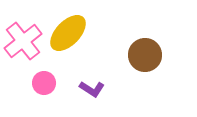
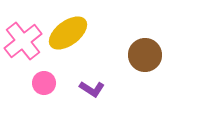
yellow ellipse: rotated 9 degrees clockwise
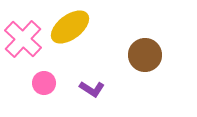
yellow ellipse: moved 2 px right, 6 px up
pink cross: moved 2 px up; rotated 9 degrees counterclockwise
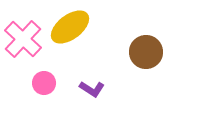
brown circle: moved 1 px right, 3 px up
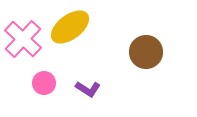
purple L-shape: moved 4 px left
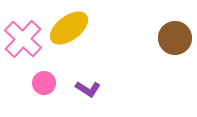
yellow ellipse: moved 1 px left, 1 px down
brown circle: moved 29 px right, 14 px up
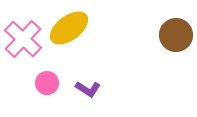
brown circle: moved 1 px right, 3 px up
pink circle: moved 3 px right
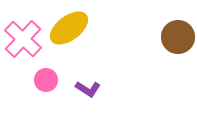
brown circle: moved 2 px right, 2 px down
pink circle: moved 1 px left, 3 px up
